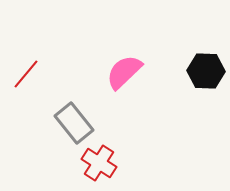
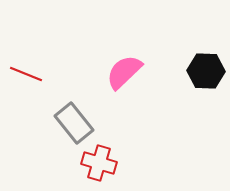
red line: rotated 72 degrees clockwise
red cross: rotated 16 degrees counterclockwise
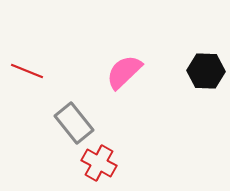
red line: moved 1 px right, 3 px up
red cross: rotated 12 degrees clockwise
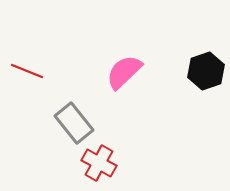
black hexagon: rotated 21 degrees counterclockwise
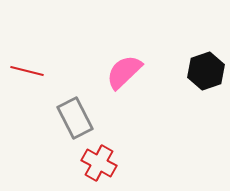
red line: rotated 8 degrees counterclockwise
gray rectangle: moved 1 px right, 5 px up; rotated 12 degrees clockwise
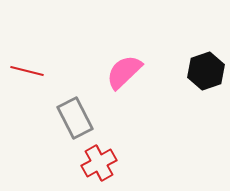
red cross: rotated 32 degrees clockwise
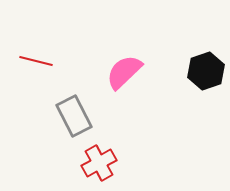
red line: moved 9 px right, 10 px up
gray rectangle: moved 1 px left, 2 px up
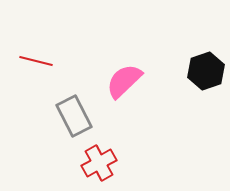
pink semicircle: moved 9 px down
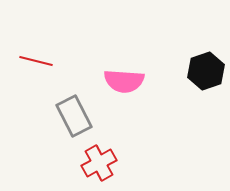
pink semicircle: rotated 132 degrees counterclockwise
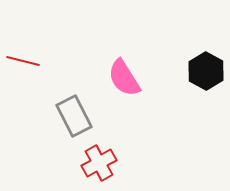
red line: moved 13 px left
black hexagon: rotated 12 degrees counterclockwise
pink semicircle: moved 3 px up; rotated 54 degrees clockwise
